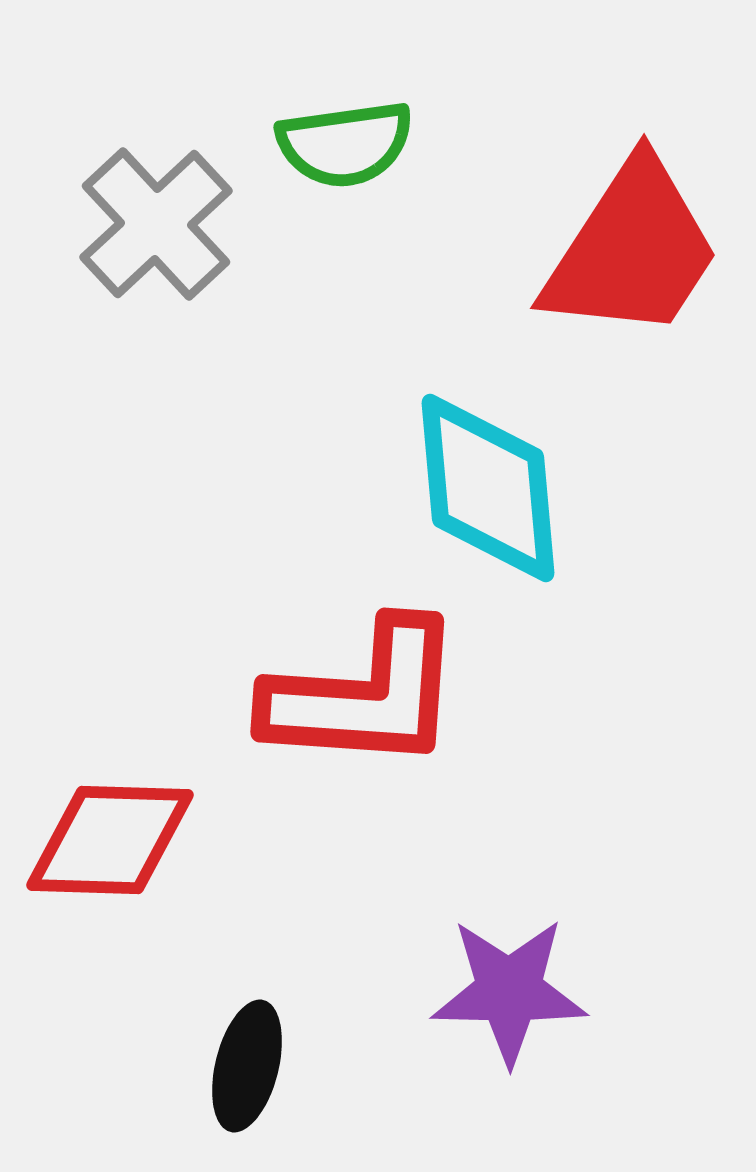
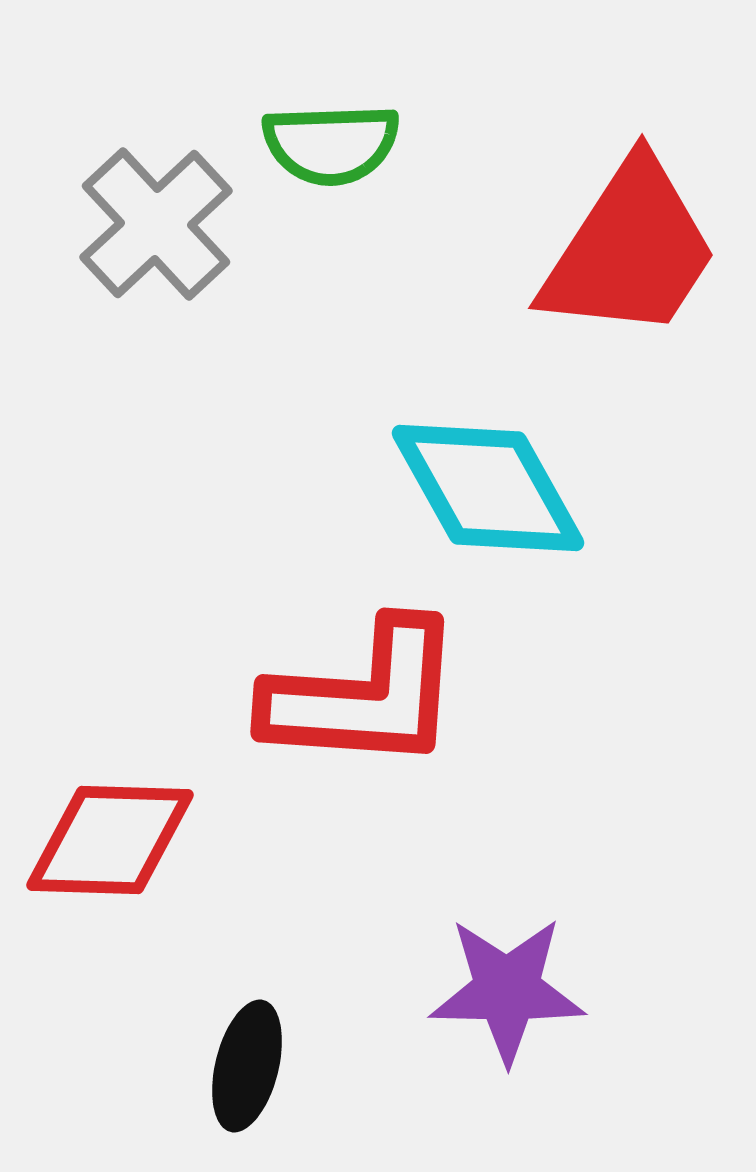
green semicircle: moved 14 px left; rotated 6 degrees clockwise
red trapezoid: moved 2 px left
cyan diamond: rotated 24 degrees counterclockwise
purple star: moved 2 px left, 1 px up
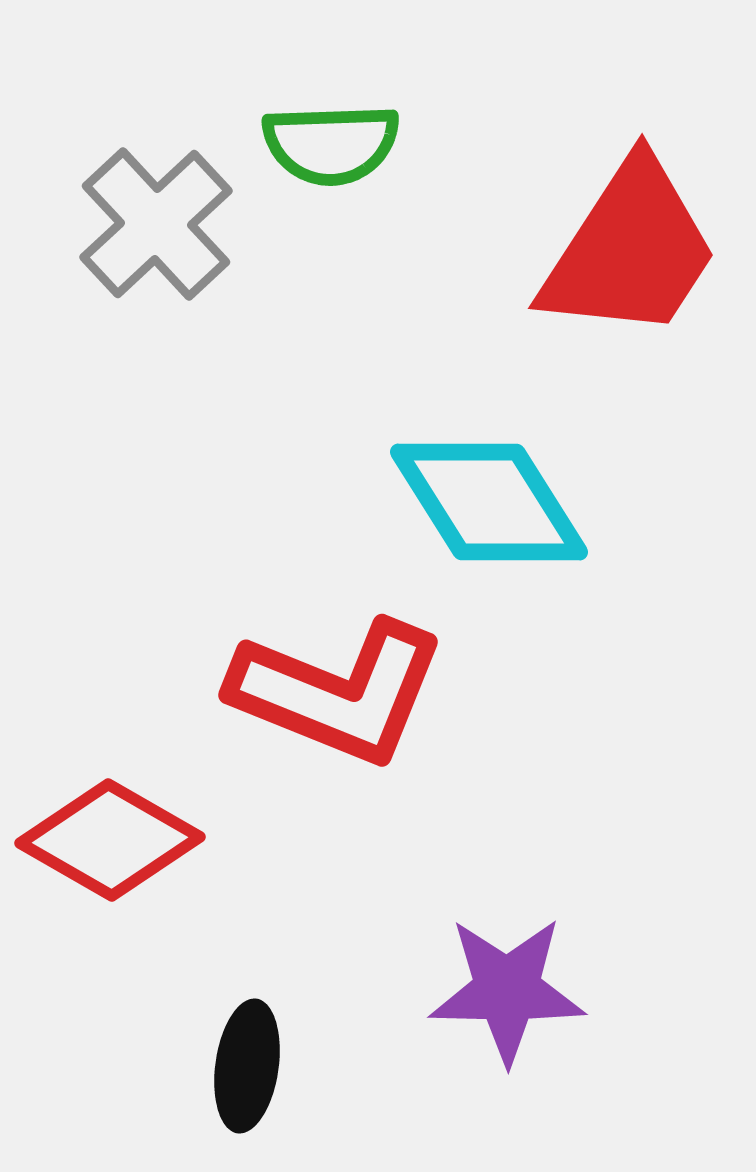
cyan diamond: moved 1 px right, 14 px down; rotated 3 degrees counterclockwise
red L-shape: moved 26 px left, 4 px up; rotated 18 degrees clockwise
red diamond: rotated 28 degrees clockwise
black ellipse: rotated 6 degrees counterclockwise
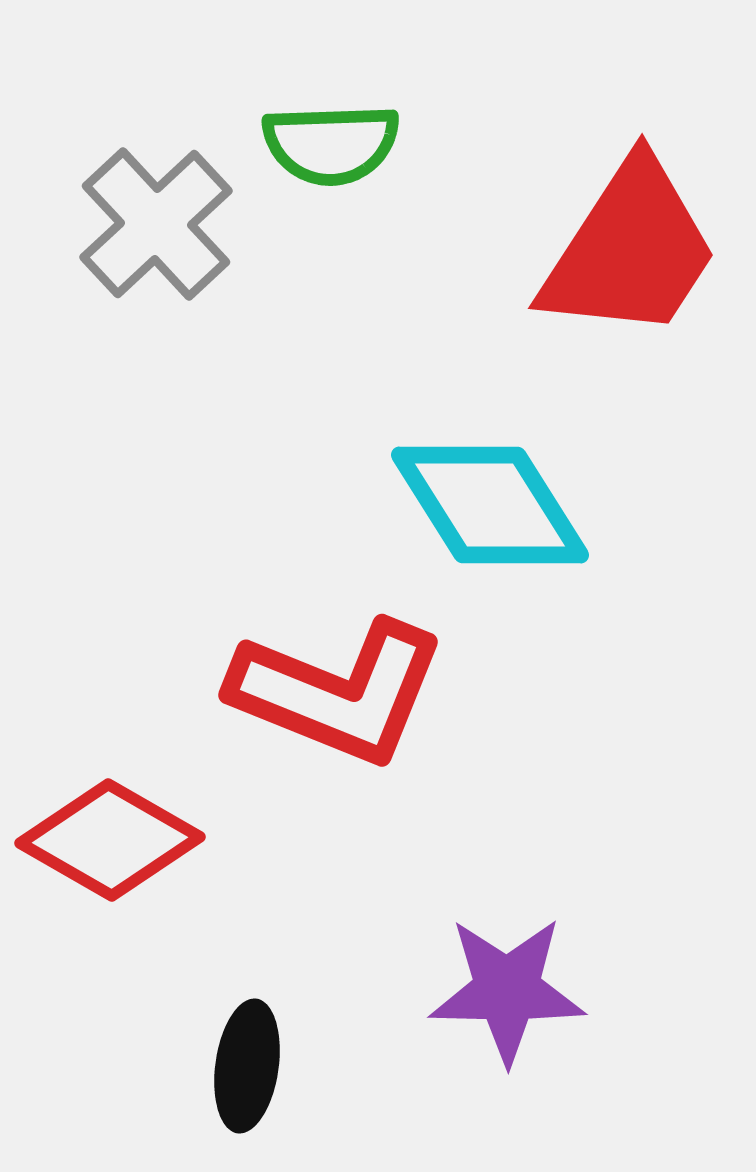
cyan diamond: moved 1 px right, 3 px down
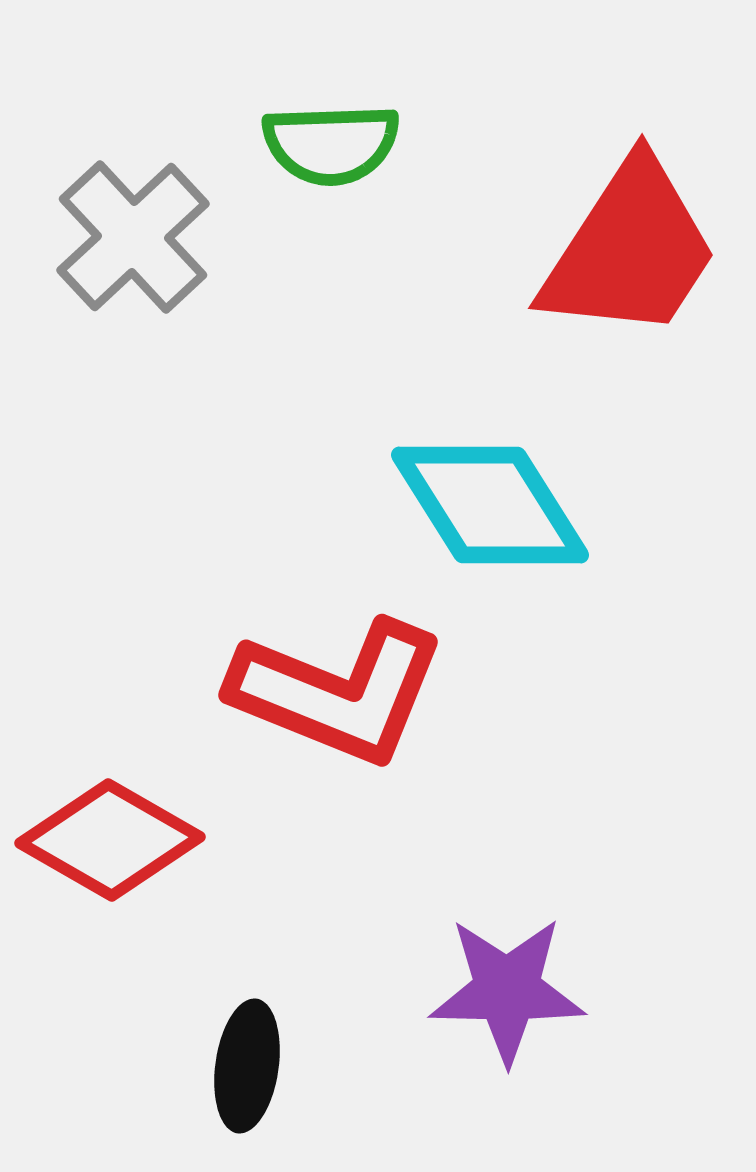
gray cross: moved 23 px left, 13 px down
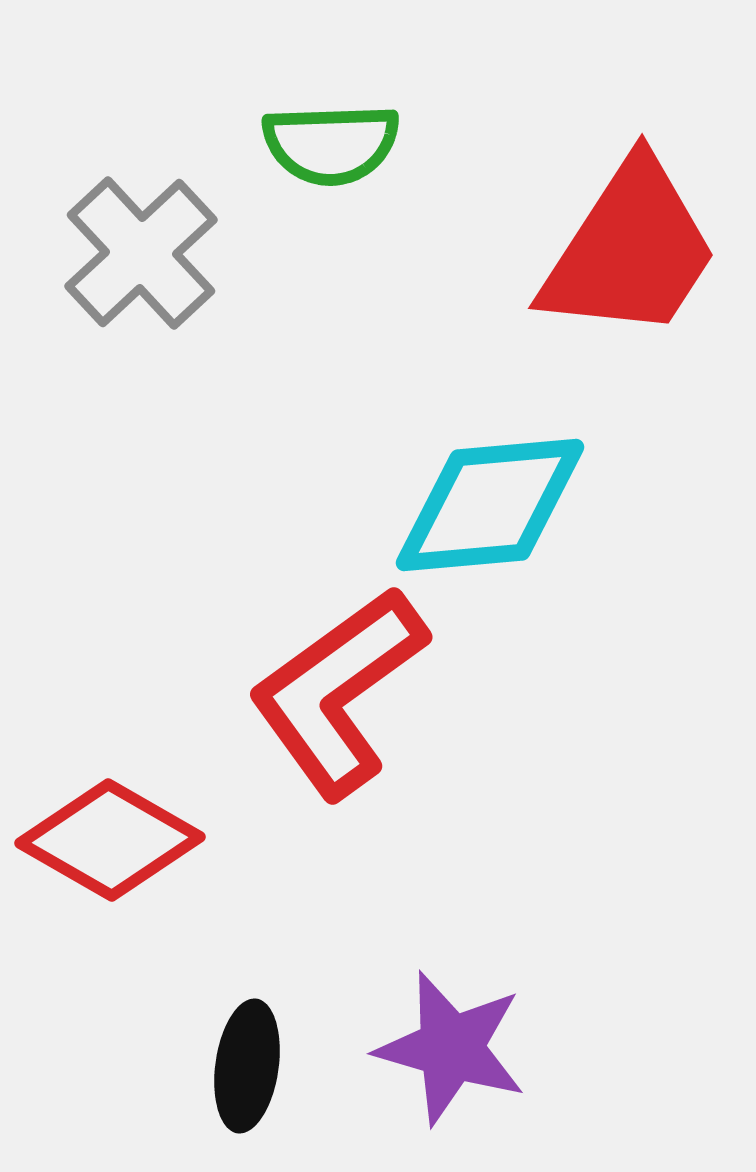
gray cross: moved 8 px right, 16 px down
cyan diamond: rotated 63 degrees counterclockwise
red L-shape: rotated 122 degrees clockwise
purple star: moved 56 px left, 58 px down; rotated 15 degrees clockwise
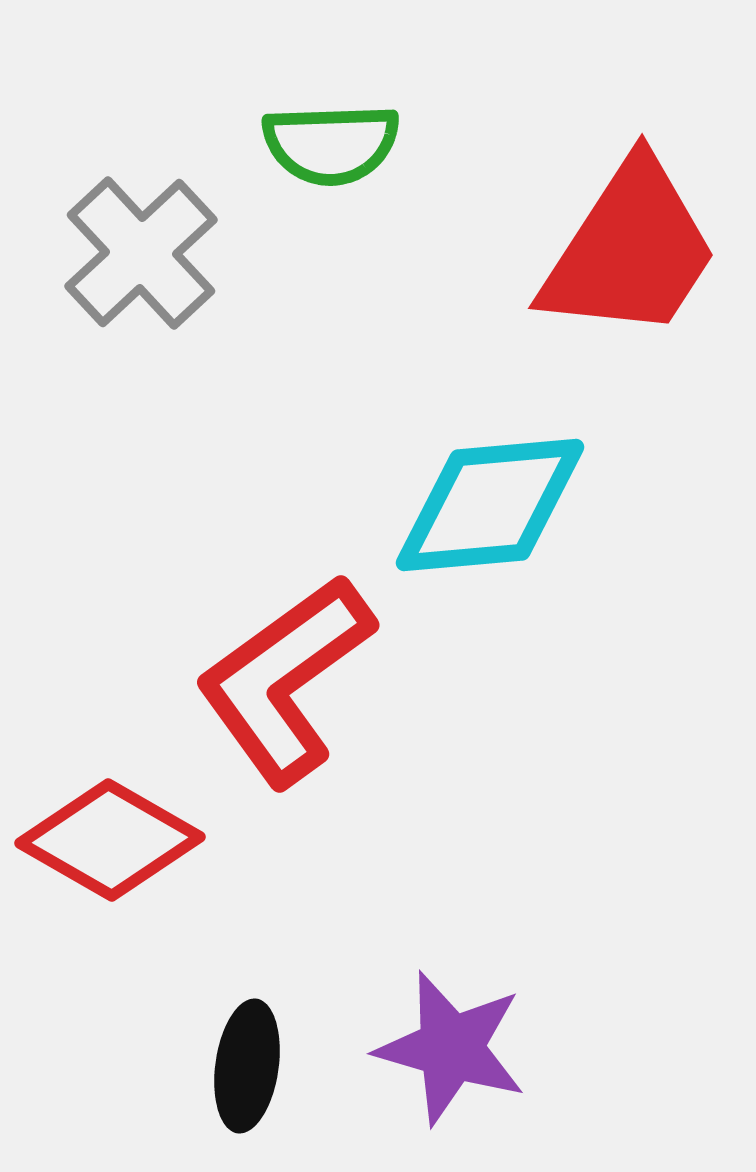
red L-shape: moved 53 px left, 12 px up
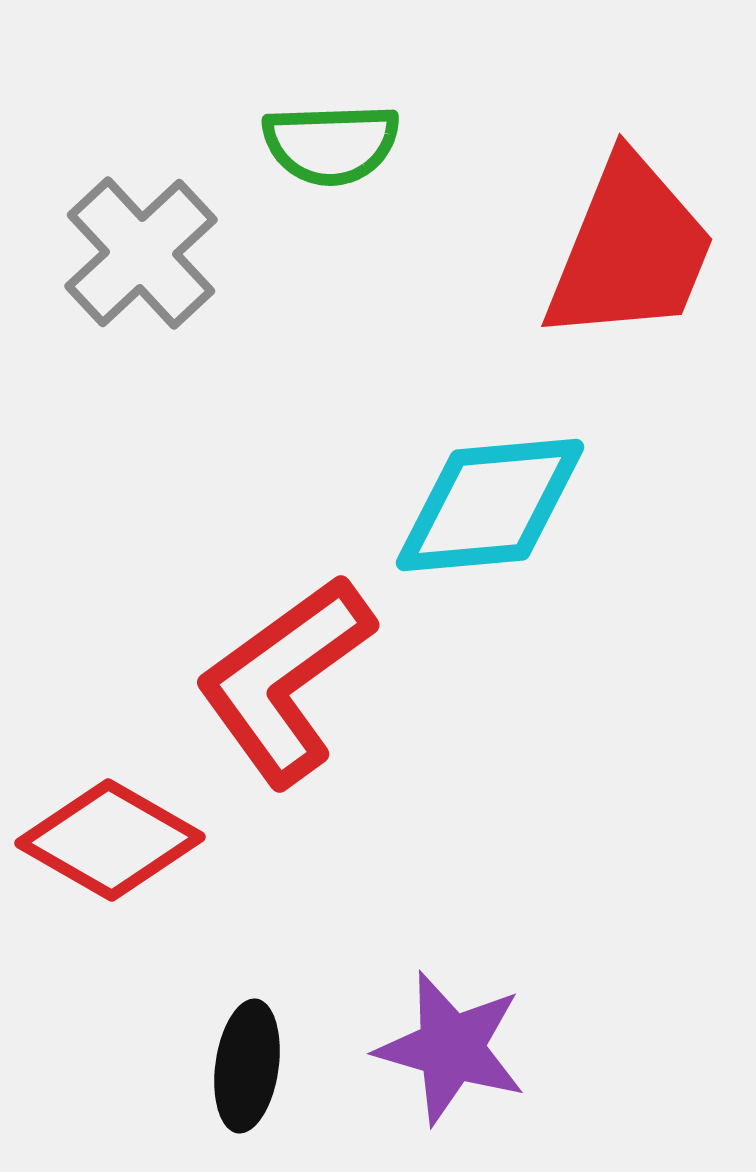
red trapezoid: rotated 11 degrees counterclockwise
